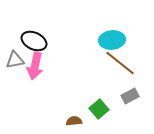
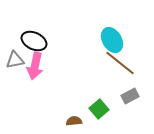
cyan ellipse: rotated 65 degrees clockwise
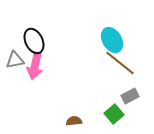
black ellipse: rotated 40 degrees clockwise
green square: moved 15 px right, 5 px down
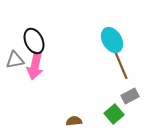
brown line: rotated 28 degrees clockwise
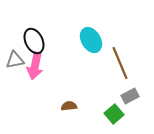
cyan ellipse: moved 21 px left
brown semicircle: moved 5 px left, 15 px up
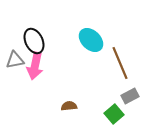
cyan ellipse: rotated 15 degrees counterclockwise
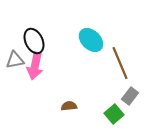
gray rectangle: rotated 24 degrees counterclockwise
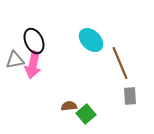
pink arrow: moved 2 px left, 1 px up
gray rectangle: rotated 42 degrees counterclockwise
green square: moved 28 px left
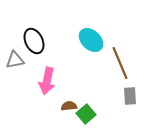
pink arrow: moved 14 px right, 16 px down
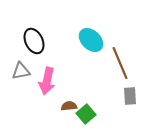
gray triangle: moved 6 px right, 11 px down
